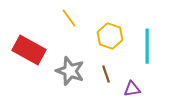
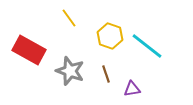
cyan line: rotated 52 degrees counterclockwise
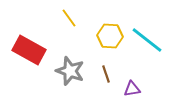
yellow hexagon: rotated 15 degrees counterclockwise
cyan line: moved 6 px up
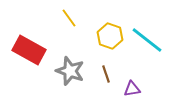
yellow hexagon: rotated 15 degrees clockwise
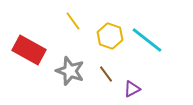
yellow line: moved 4 px right, 3 px down
brown line: rotated 18 degrees counterclockwise
purple triangle: rotated 18 degrees counterclockwise
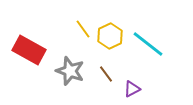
yellow line: moved 10 px right, 8 px down
yellow hexagon: rotated 15 degrees clockwise
cyan line: moved 1 px right, 4 px down
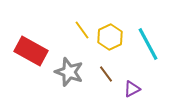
yellow line: moved 1 px left, 1 px down
yellow hexagon: moved 1 px down
cyan line: rotated 24 degrees clockwise
red rectangle: moved 2 px right, 1 px down
gray star: moved 1 px left, 1 px down
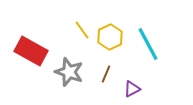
brown line: rotated 60 degrees clockwise
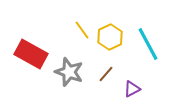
red rectangle: moved 3 px down
brown line: rotated 18 degrees clockwise
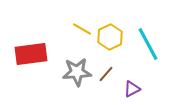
yellow line: moved 1 px up; rotated 24 degrees counterclockwise
red rectangle: rotated 36 degrees counterclockwise
gray star: moved 8 px right; rotated 24 degrees counterclockwise
